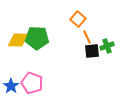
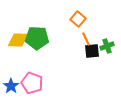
orange line: moved 1 px left, 2 px down
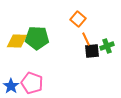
yellow diamond: moved 1 px left, 1 px down
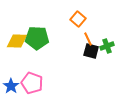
orange line: moved 2 px right
black square: moved 1 px left; rotated 21 degrees clockwise
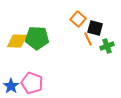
black square: moved 4 px right, 23 px up
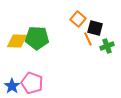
blue star: moved 1 px right
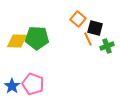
pink pentagon: moved 1 px right, 1 px down
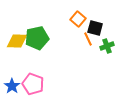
green pentagon: rotated 15 degrees counterclockwise
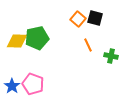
black square: moved 10 px up
orange line: moved 6 px down
green cross: moved 4 px right, 10 px down; rotated 32 degrees clockwise
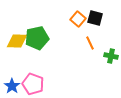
orange line: moved 2 px right, 2 px up
